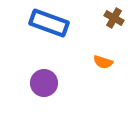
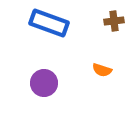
brown cross: moved 3 px down; rotated 36 degrees counterclockwise
orange semicircle: moved 1 px left, 8 px down
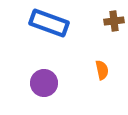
orange semicircle: rotated 120 degrees counterclockwise
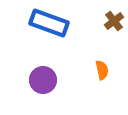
brown cross: rotated 30 degrees counterclockwise
purple circle: moved 1 px left, 3 px up
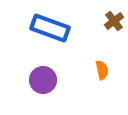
blue rectangle: moved 1 px right, 5 px down
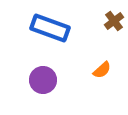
orange semicircle: rotated 60 degrees clockwise
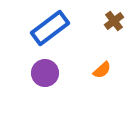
blue rectangle: rotated 57 degrees counterclockwise
purple circle: moved 2 px right, 7 px up
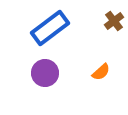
orange semicircle: moved 1 px left, 2 px down
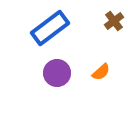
purple circle: moved 12 px right
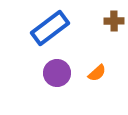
brown cross: rotated 36 degrees clockwise
orange semicircle: moved 4 px left, 1 px down
